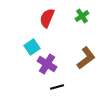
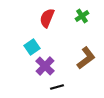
purple cross: moved 2 px left, 2 px down; rotated 12 degrees clockwise
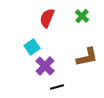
green cross: rotated 16 degrees counterclockwise
brown L-shape: moved 1 px right, 1 px up; rotated 25 degrees clockwise
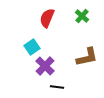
black line: rotated 24 degrees clockwise
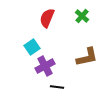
purple cross: rotated 18 degrees clockwise
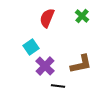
cyan square: moved 1 px left
brown L-shape: moved 6 px left, 7 px down
purple cross: rotated 18 degrees counterclockwise
black line: moved 1 px right, 1 px up
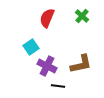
purple cross: moved 2 px right; rotated 18 degrees counterclockwise
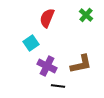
green cross: moved 4 px right, 1 px up
cyan square: moved 4 px up
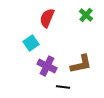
black line: moved 5 px right, 1 px down
